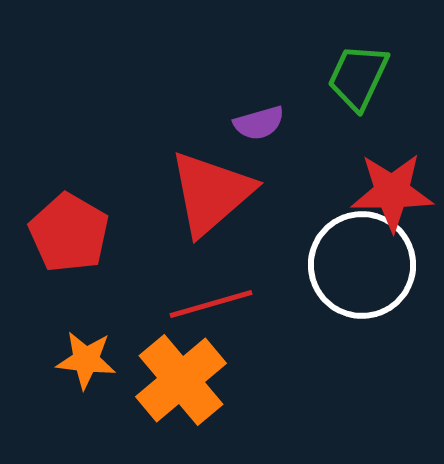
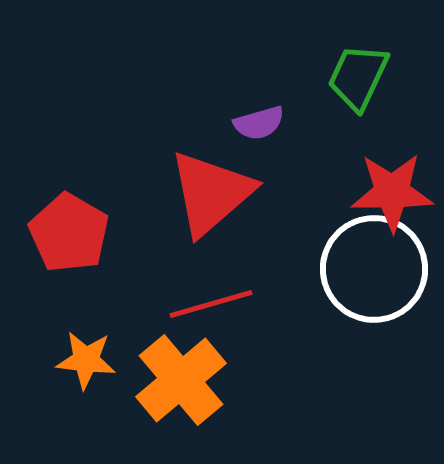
white circle: moved 12 px right, 4 px down
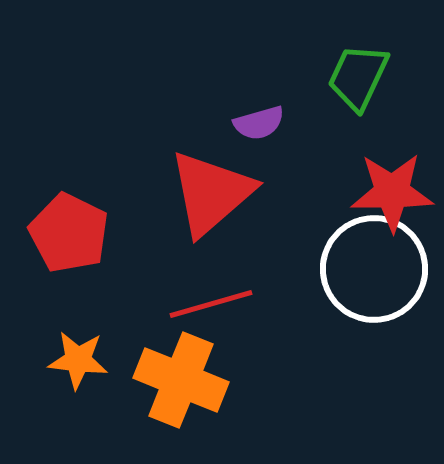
red pentagon: rotated 4 degrees counterclockwise
orange star: moved 8 px left
orange cross: rotated 28 degrees counterclockwise
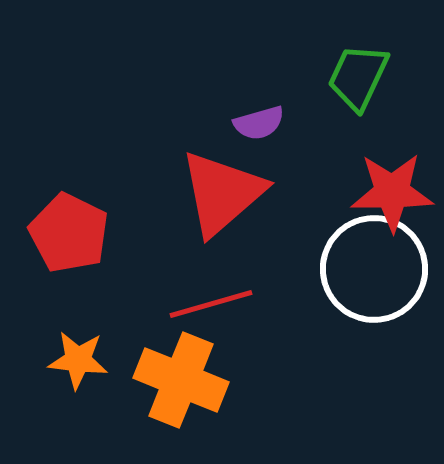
red triangle: moved 11 px right
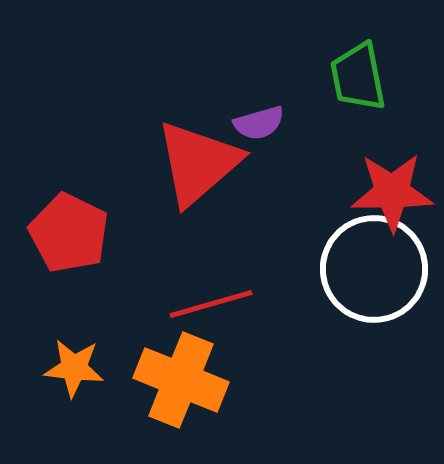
green trapezoid: rotated 36 degrees counterclockwise
red triangle: moved 24 px left, 30 px up
orange star: moved 4 px left, 8 px down
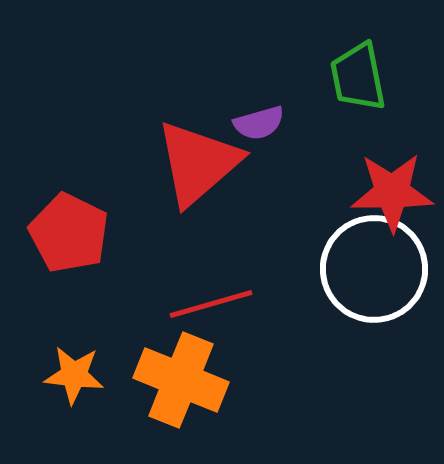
orange star: moved 7 px down
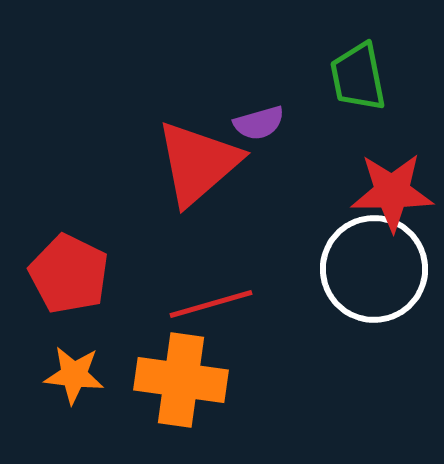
red pentagon: moved 41 px down
orange cross: rotated 14 degrees counterclockwise
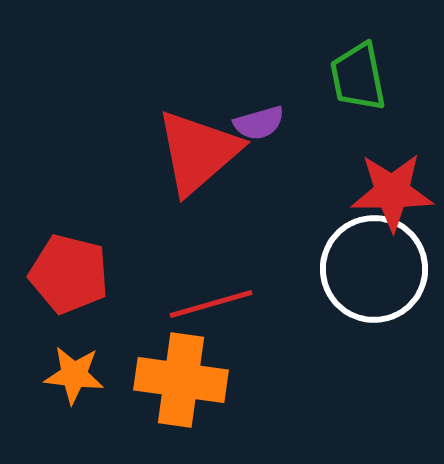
red triangle: moved 11 px up
red pentagon: rotated 12 degrees counterclockwise
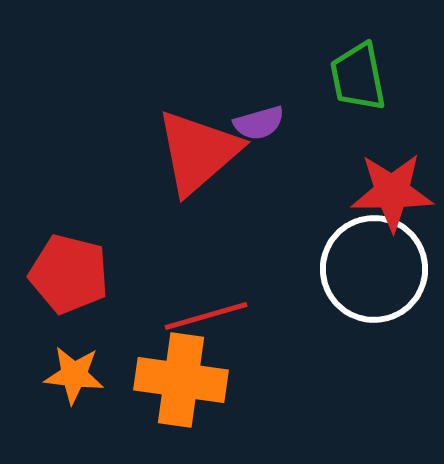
red line: moved 5 px left, 12 px down
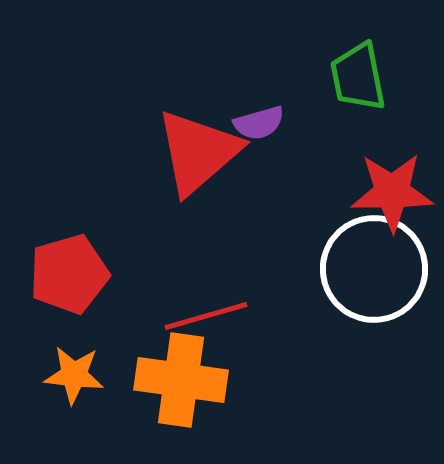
red pentagon: rotated 30 degrees counterclockwise
